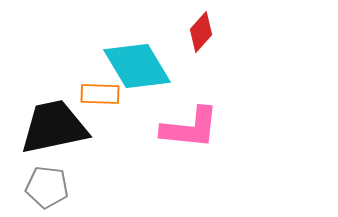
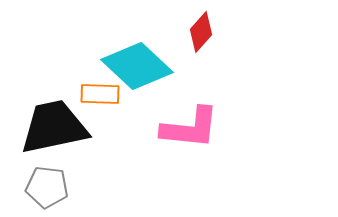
cyan diamond: rotated 16 degrees counterclockwise
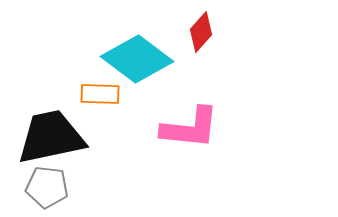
cyan diamond: moved 7 px up; rotated 6 degrees counterclockwise
black trapezoid: moved 3 px left, 10 px down
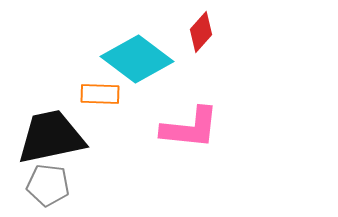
gray pentagon: moved 1 px right, 2 px up
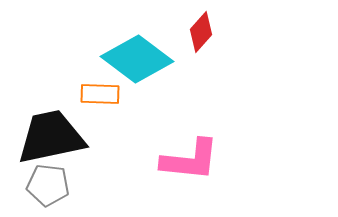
pink L-shape: moved 32 px down
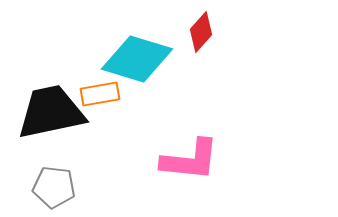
cyan diamond: rotated 20 degrees counterclockwise
orange rectangle: rotated 12 degrees counterclockwise
black trapezoid: moved 25 px up
gray pentagon: moved 6 px right, 2 px down
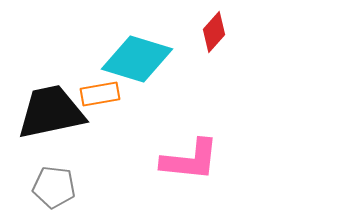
red diamond: moved 13 px right
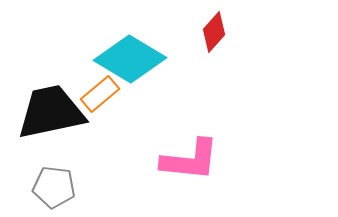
cyan diamond: moved 7 px left; rotated 14 degrees clockwise
orange rectangle: rotated 30 degrees counterclockwise
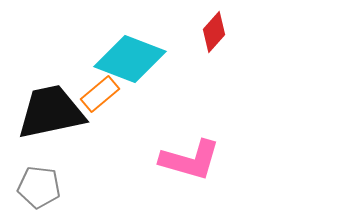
cyan diamond: rotated 10 degrees counterclockwise
pink L-shape: rotated 10 degrees clockwise
gray pentagon: moved 15 px left
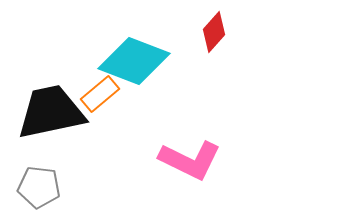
cyan diamond: moved 4 px right, 2 px down
pink L-shape: rotated 10 degrees clockwise
